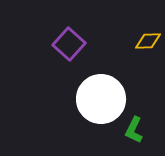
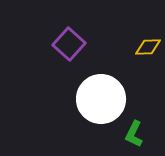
yellow diamond: moved 6 px down
green L-shape: moved 4 px down
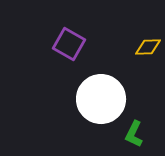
purple square: rotated 12 degrees counterclockwise
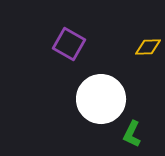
green L-shape: moved 2 px left
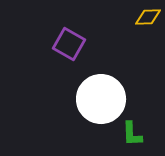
yellow diamond: moved 30 px up
green L-shape: rotated 28 degrees counterclockwise
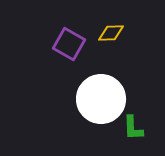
yellow diamond: moved 37 px left, 16 px down
green L-shape: moved 1 px right, 6 px up
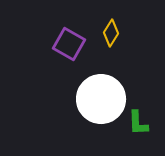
yellow diamond: rotated 56 degrees counterclockwise
green L-shape: moved 5 px right, 5 px up
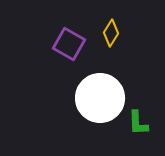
white circle: moved 1 px left, 1 px up
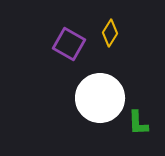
yellow diamond: moved 1 px left
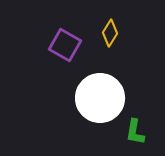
purple square: moved 4 px left, 1 px down
green L-shape: moved 3 px left, 9 px down; rotated 12 degrees clockwise
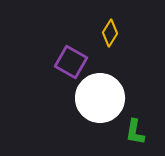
purple square: moved 6 px right, 17 px down
